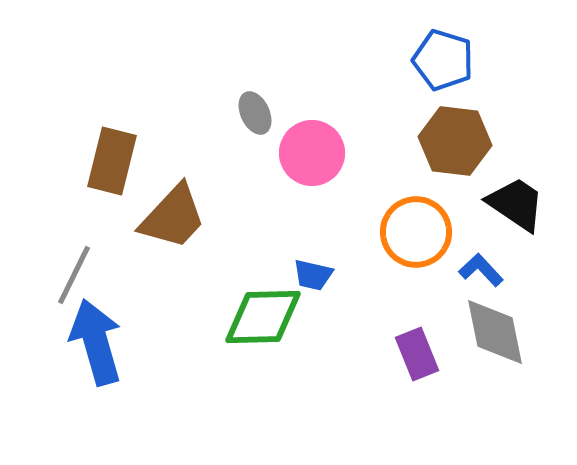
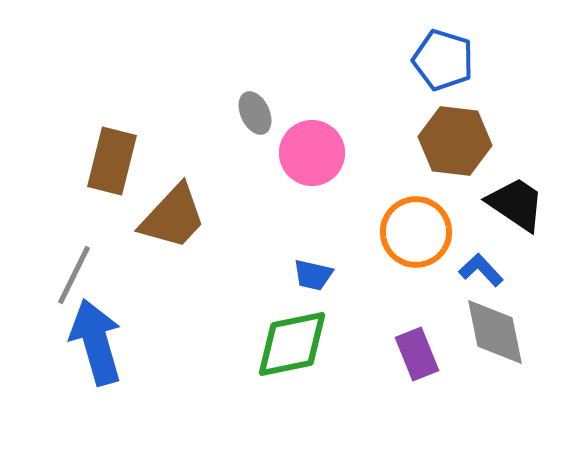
green diamond: moved 29 px right, 27 px down; rotated 10 degrees counterclockwise
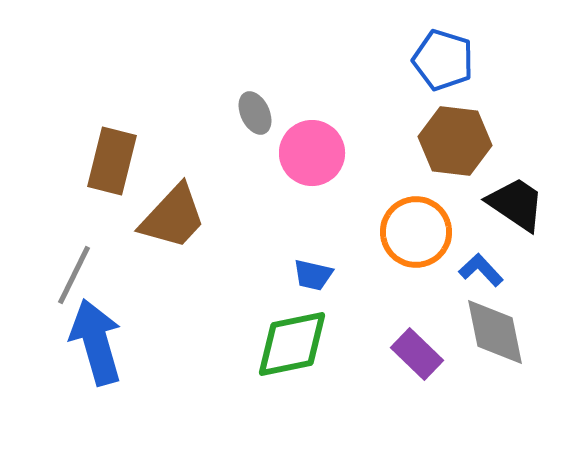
purple rectangle: rotated 24 degrees counterclockwise
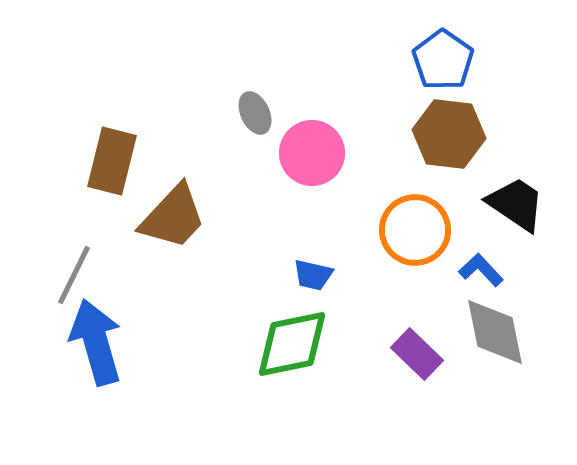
blue pentagon: rotated 18 degrees clockwise
brown hexagon: moved 6 px left, 7 px up
orange circle: moved 1 px left, 2 px up
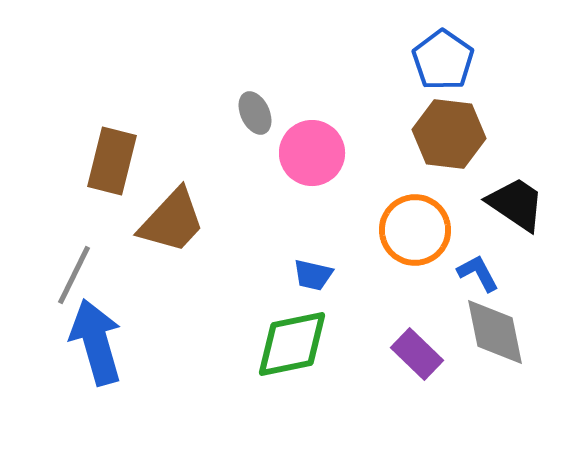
brown trapezoid: moved 1 px left, 4 px down
blue L-shape: moved 3 px left, 3 px down; rotated 15 degrees clockwise
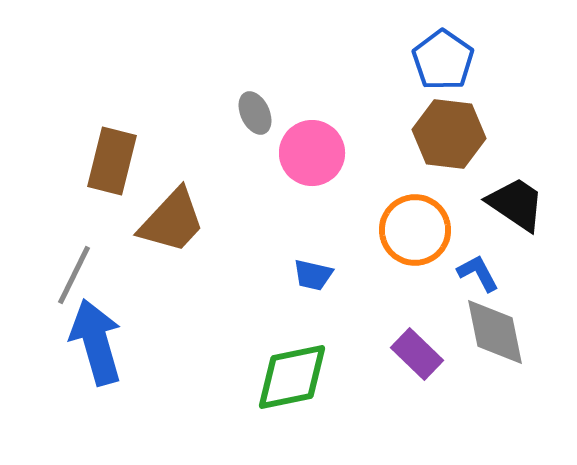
green diamond: moved 33 px down
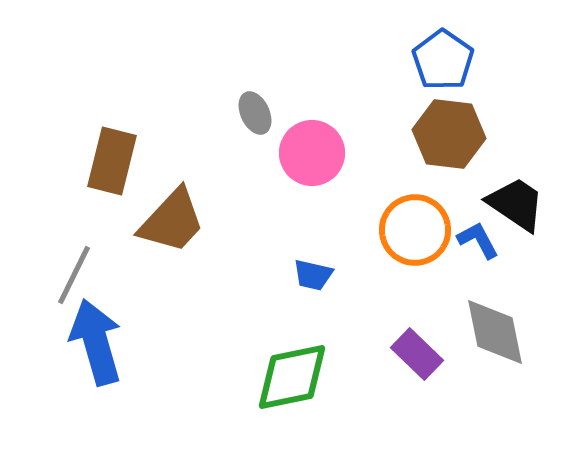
blue L-shape: moved 33 px up
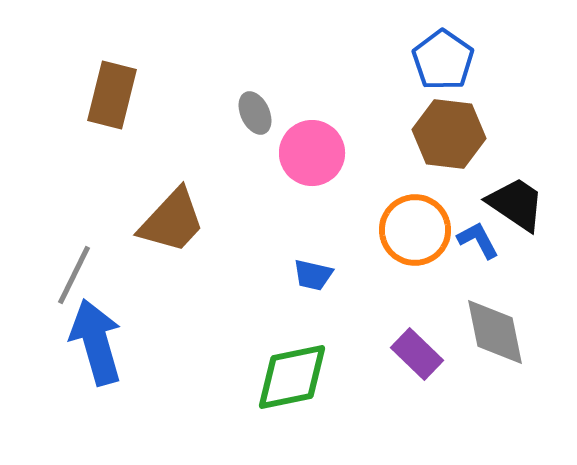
brown rectangle: moved 66 px up
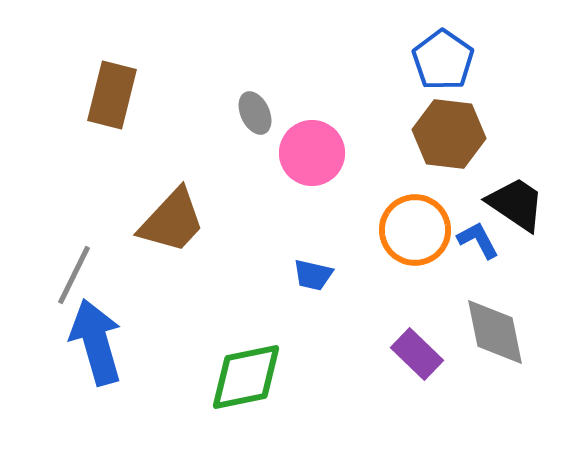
green diamond: moved 46 px left
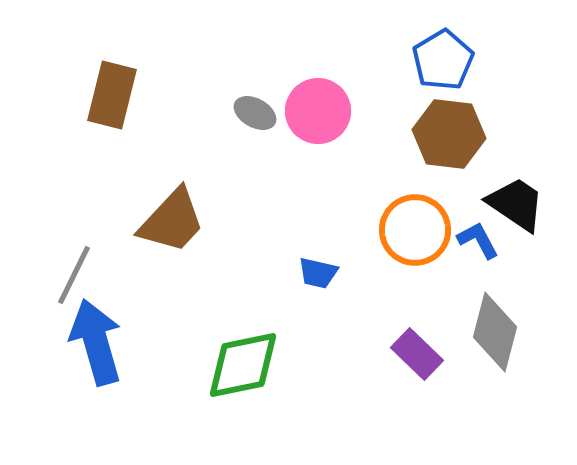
blue pentagon: rotated 6 degrees clockwise
gray ellipse: rotated 36 degrees counterclockwise
pink circle: moved 6 px right, 42 px up
blue trapezoid: moved 5 px right, 2 px up
gray diamond: rotated 26 degrees clockwise
green diamond: moved 3 px left, 12 px up
